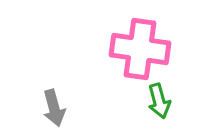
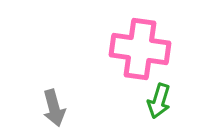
green arrow: rotated 32 degrees clockwise
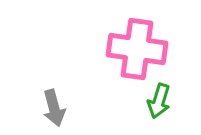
pink cross: moved 3 px left
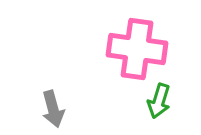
gray arrow: moved 1 px left, 1 px down
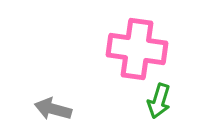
gray arrow: rotated 120 degrees clockwise
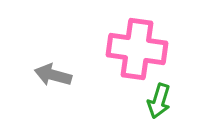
gray arrow: moved 34 px up
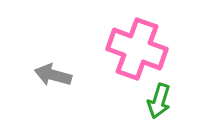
pink cross: rotated 12 degrees clockwise
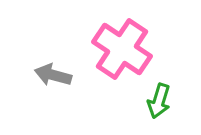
pink cross: moved 15 px left; rotated 14 degrees clockwise
